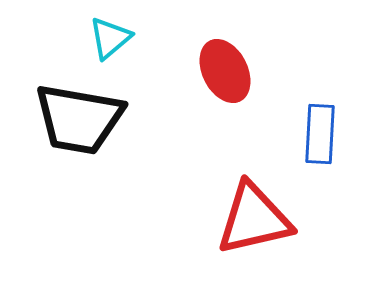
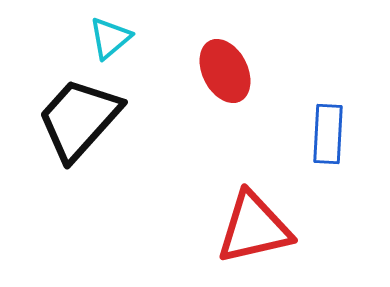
black trapezoid: rotated 122 degrees clockwise
blue rectangle: moved 8 px right
red triangle: moved 9 px down
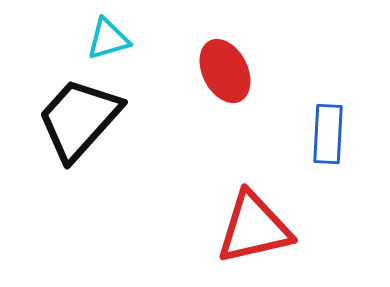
cyan triangle: moved 2 px left, 1 px down; rotated 24 degrees clockwise
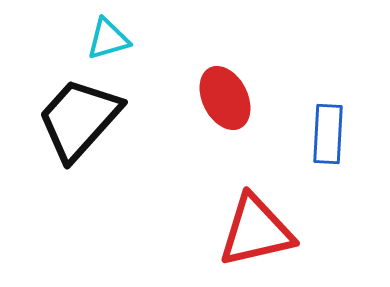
red ellipse: moved 27 px down
red triangle: moved 2 px right, 3 px down
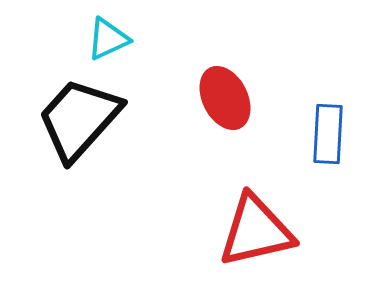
cyan triangle: rotated 9 degrees counterclockwise
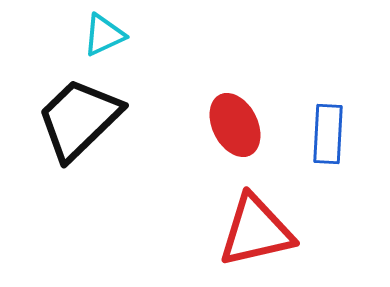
cyan triangle: moved 4 px left, 4 px up
red ellipse: moved 10 px right, 27 px down
black trapezoid: rotated 4 degrees clockwise
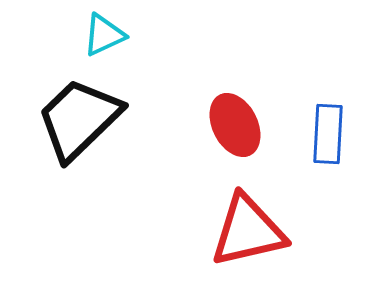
red triangle: moved 8 px left
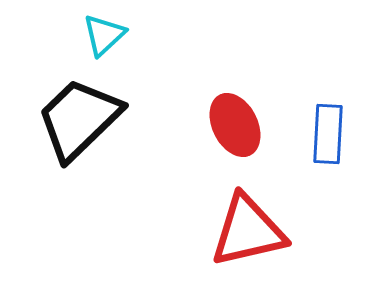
cyan triangle: rotated 18 degrees counterclockwise
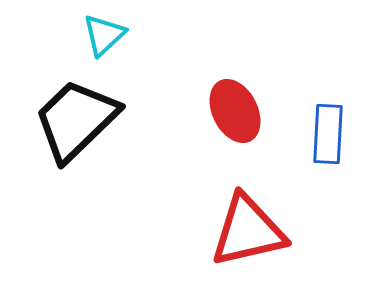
black trapezoid: moved 3 px left, 1 px down
red ellipse: moved 14 px up
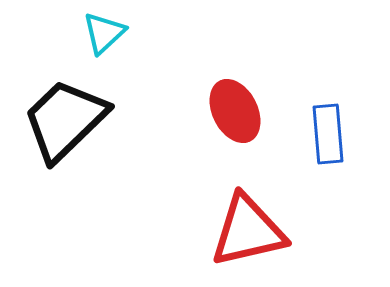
cyan triangle: moved 2 px up
black trapezoid: moved 11 px left
blue rectangle: rotated 8 degrees counterclockwise
